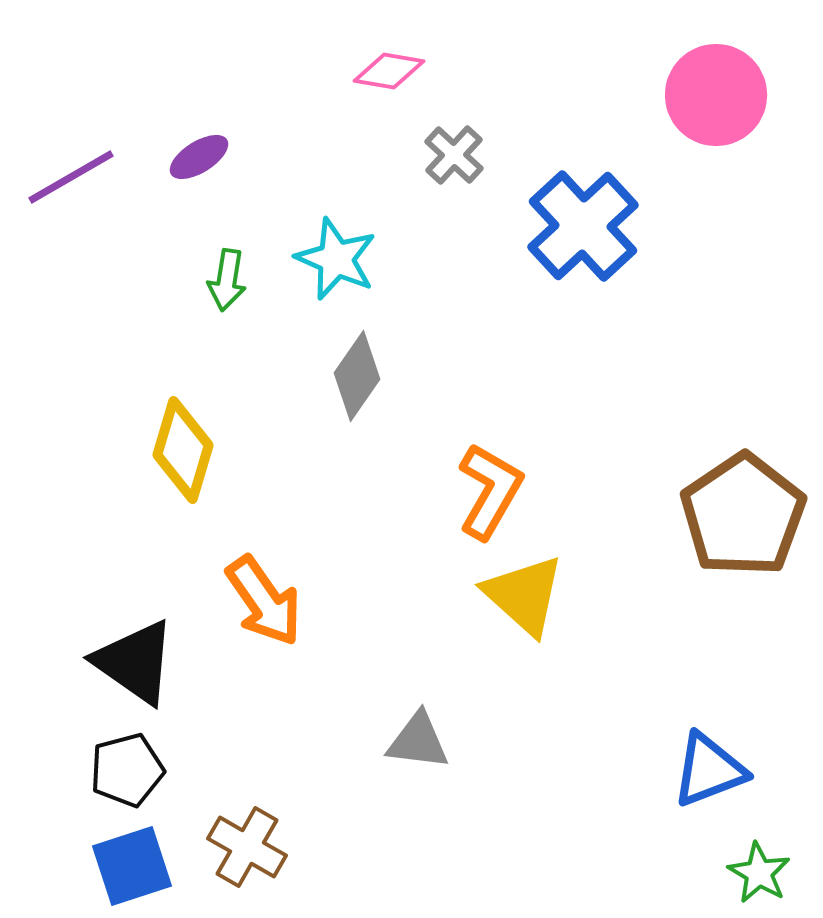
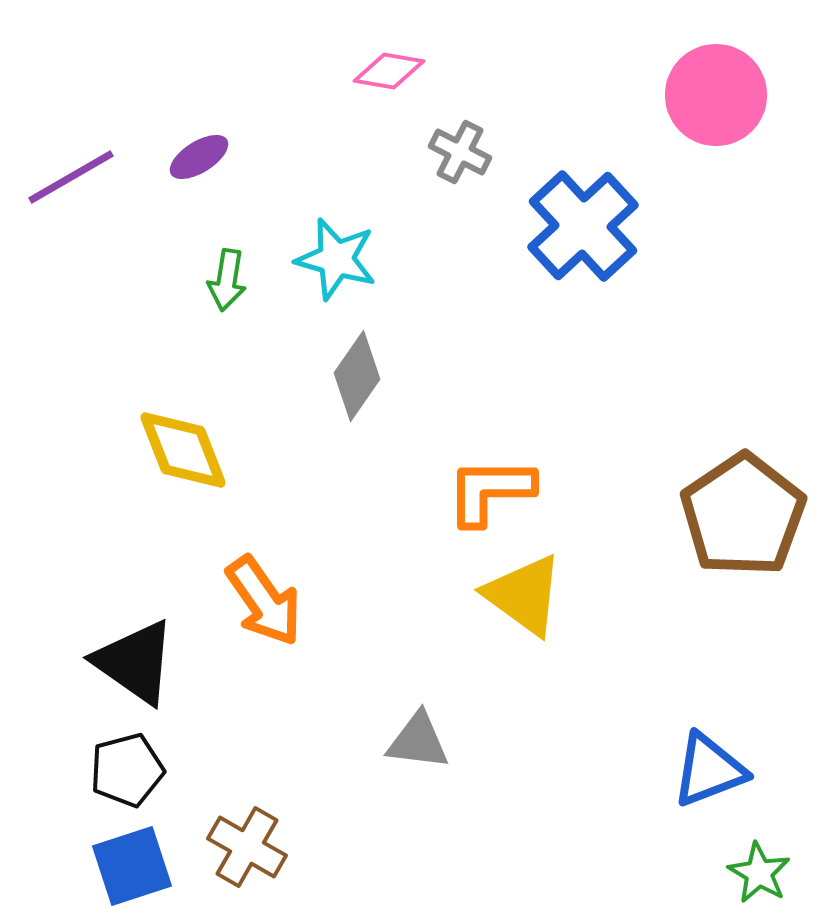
gray cross: moved 6 px right, 3 px up; rotated 16 degrees counterclockwise
cyan star: rotated 8 degrees counterclockwise
yellow diamond: rotated 38 degrees counterclockwise
orange L-shape: rotated 120 degrees counterclockwise
yellow triangle: rotated 6 degrees counterclockwise
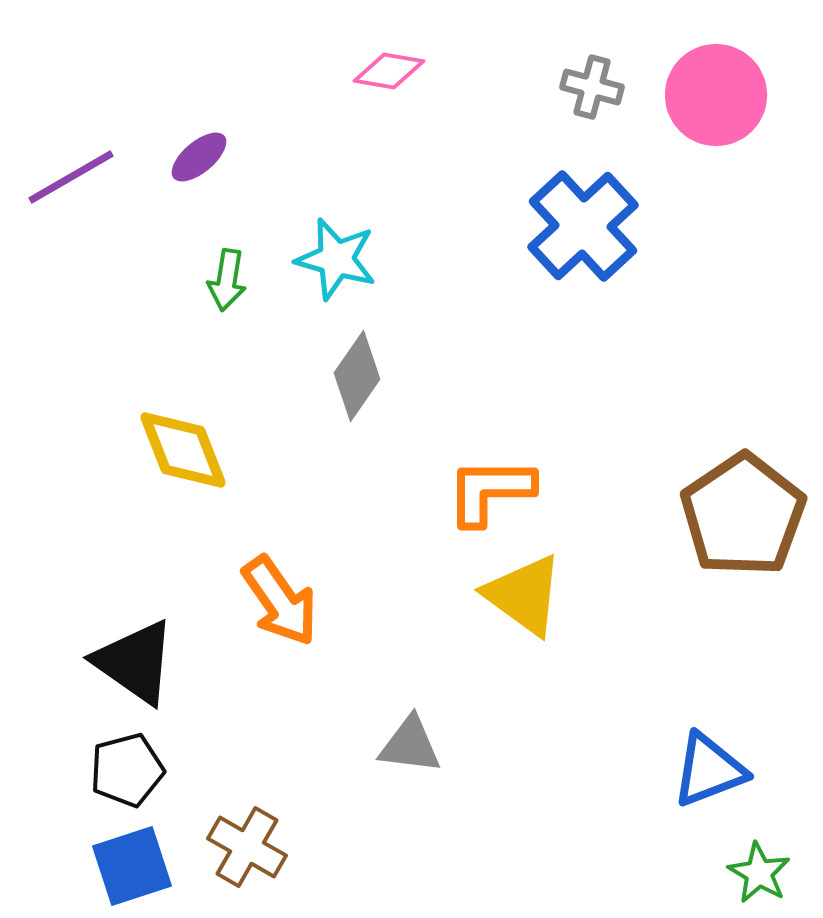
gray cross: moved 132 px right, 65 px up; rotated 12 degrees counterclockwise
purple ellipse: rotated 8 degrees counterclockwise
orange arrow: moved 16 px right
gray triangle: moved 8 px left, 4 px down
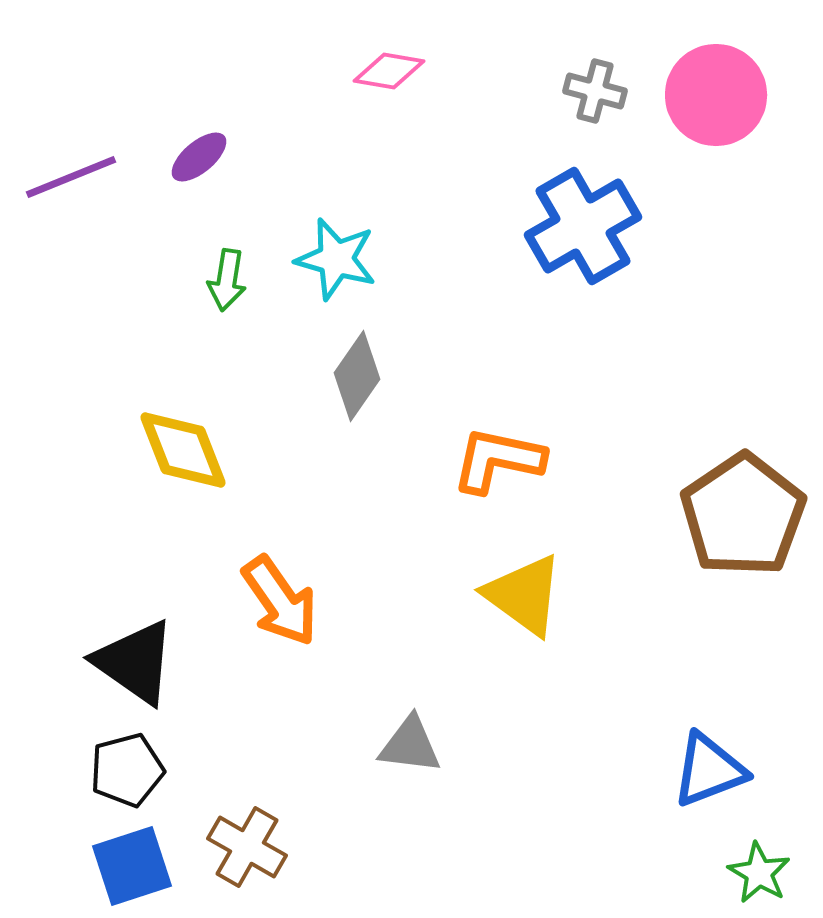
gray cross: moved 3 px right, 4 px down
purple line: rotated 8 degrees clockwise
blue cross: rotated 13 degrees clockwise
orange L-shape: moved 8 px right, 31 px up; rotated 12 degrees clockwise
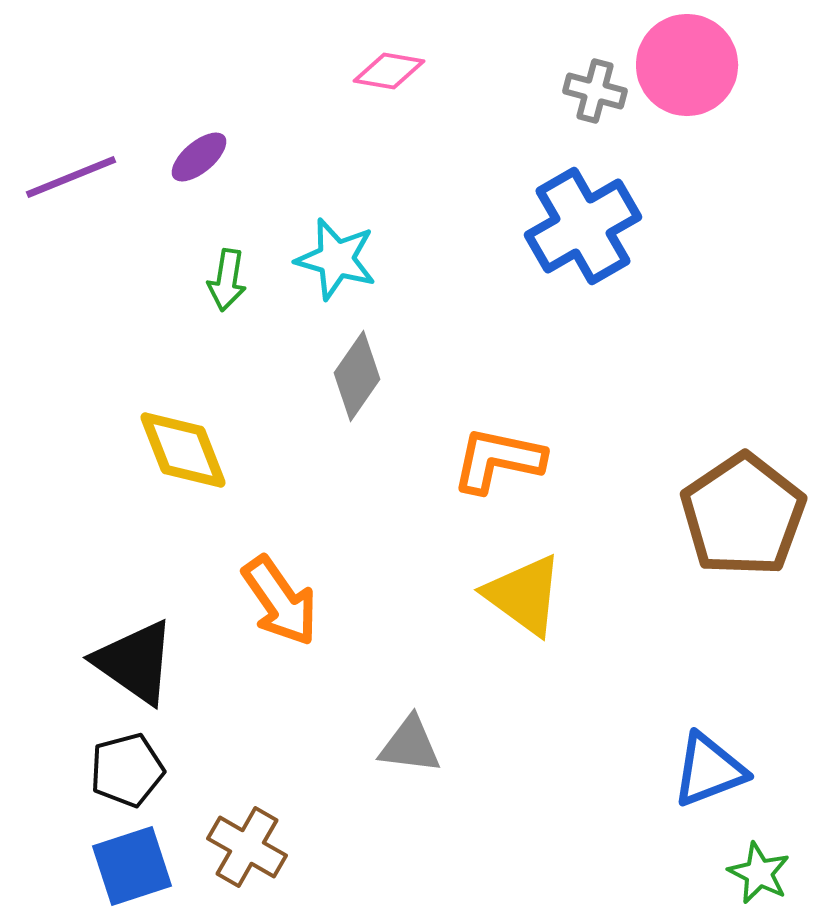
pink circle: moved 29 px left, 30 px up
green star: rotated 4 degrees counterclockwise
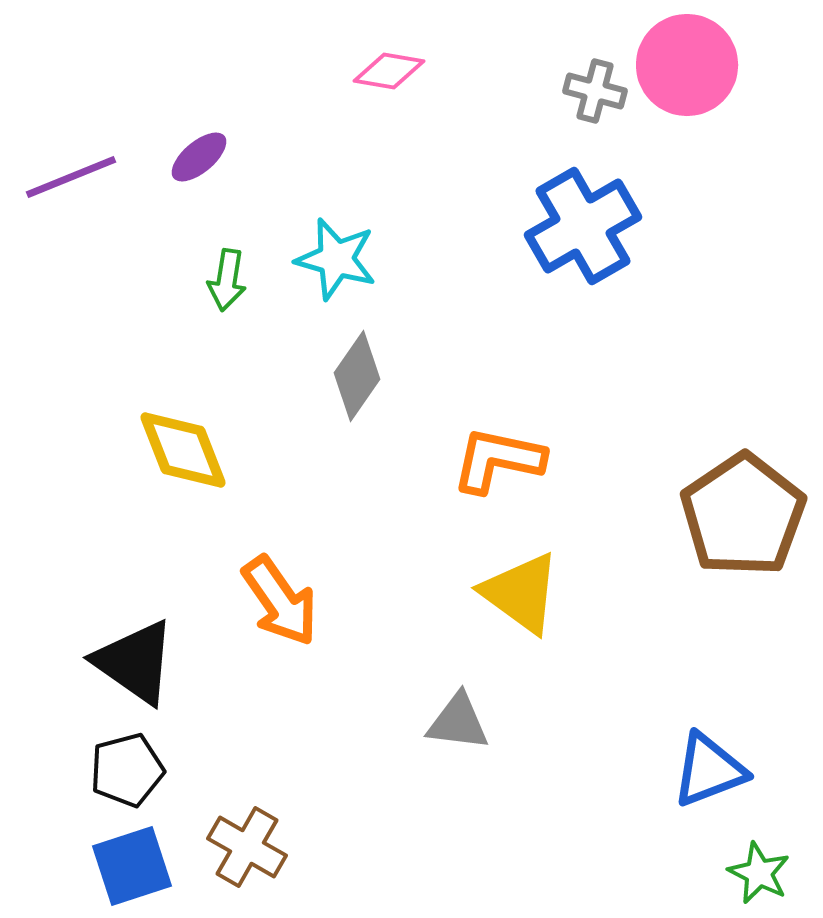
yellow triangle: moved 3 px left, 2 px up
gray triangle: moved 48 px right, 23 px up
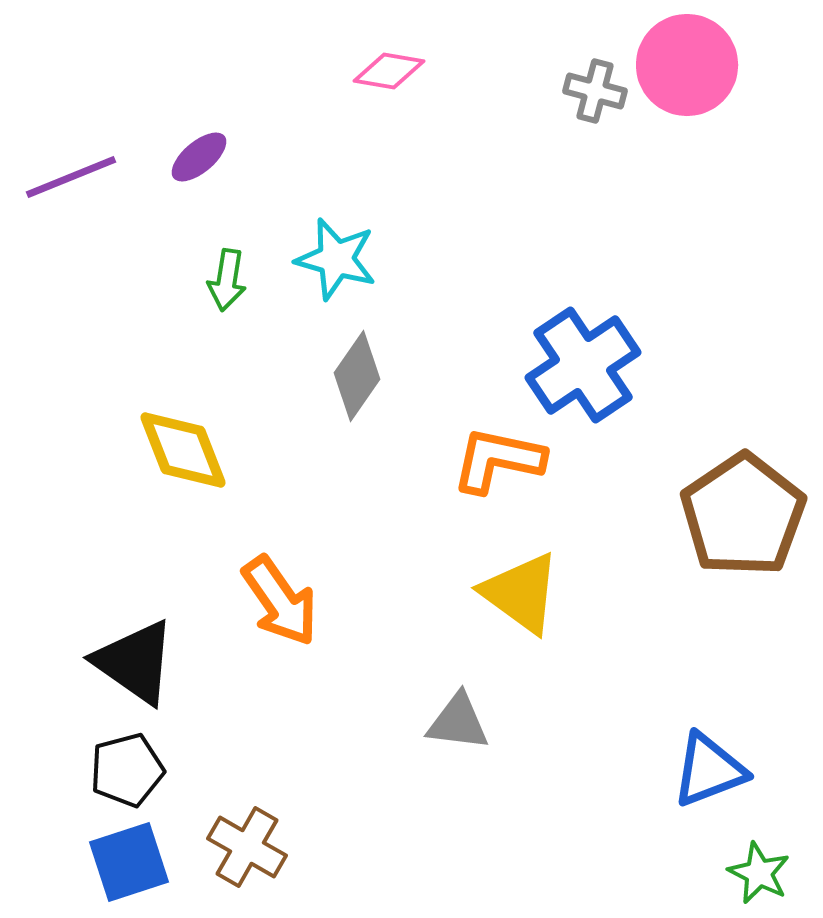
blue cross: moved 139 px down; rotated 4 degrees counterclockwise
blue square: moved 3 px left, 4 px up
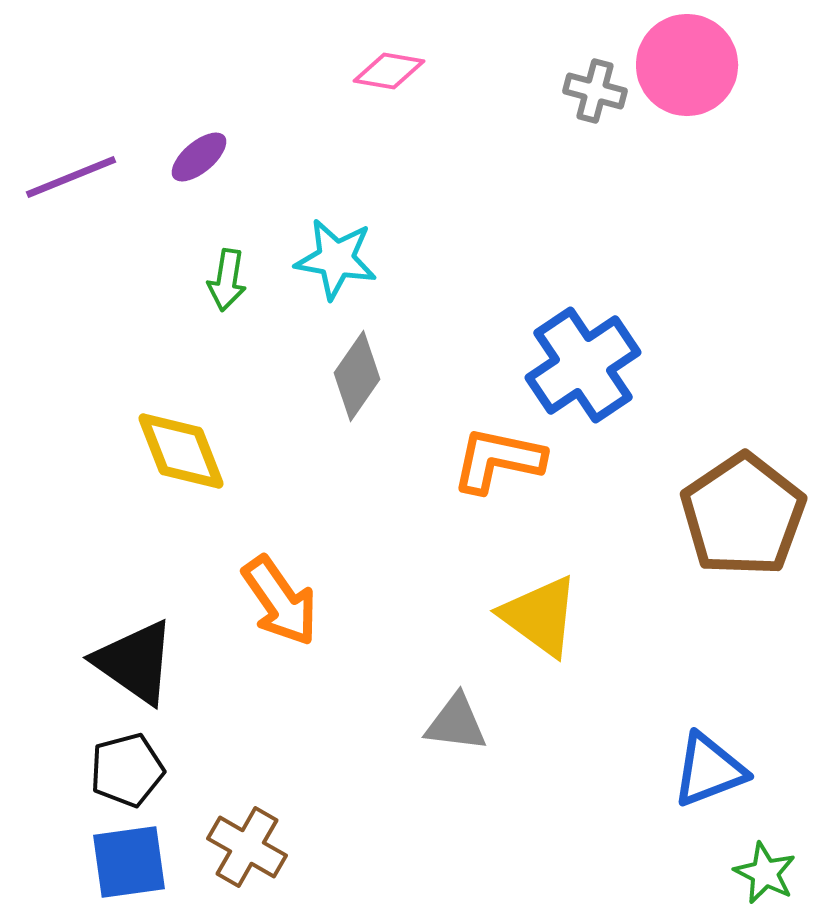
cyan star: rotated 6 degrees counterclockwise
yellow diamond: moved 2 px left, 1 px down
yellow triangle: moved 19 px right, 23 px down
gray triangle: moved 2 px left, 1 px down
blue square: rotated 10 degrees clockwise
green star: moved 6 px right
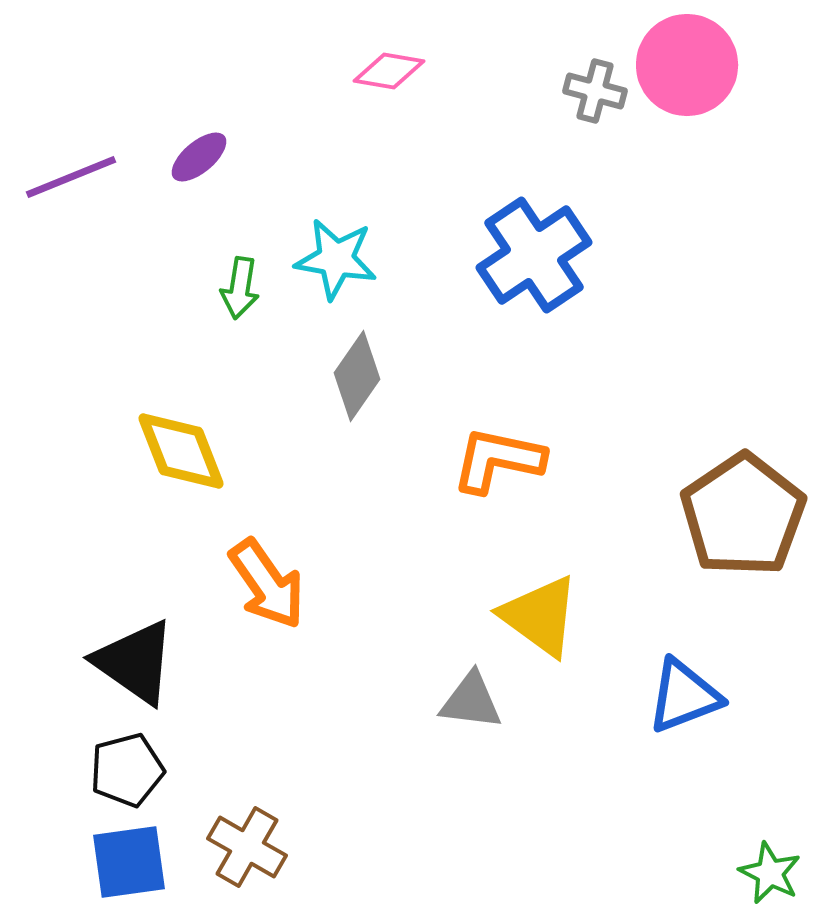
green arrow: moved 13 px right, 8 px down
blue cross: moved 49 px left, 110 px up
orange arrow: moved 13 px left, 17 px up
gray triangle: moved 15 px right, 22 px up
blue triangle: moved 25 px left, 74 px up
green star: moved 5 px right
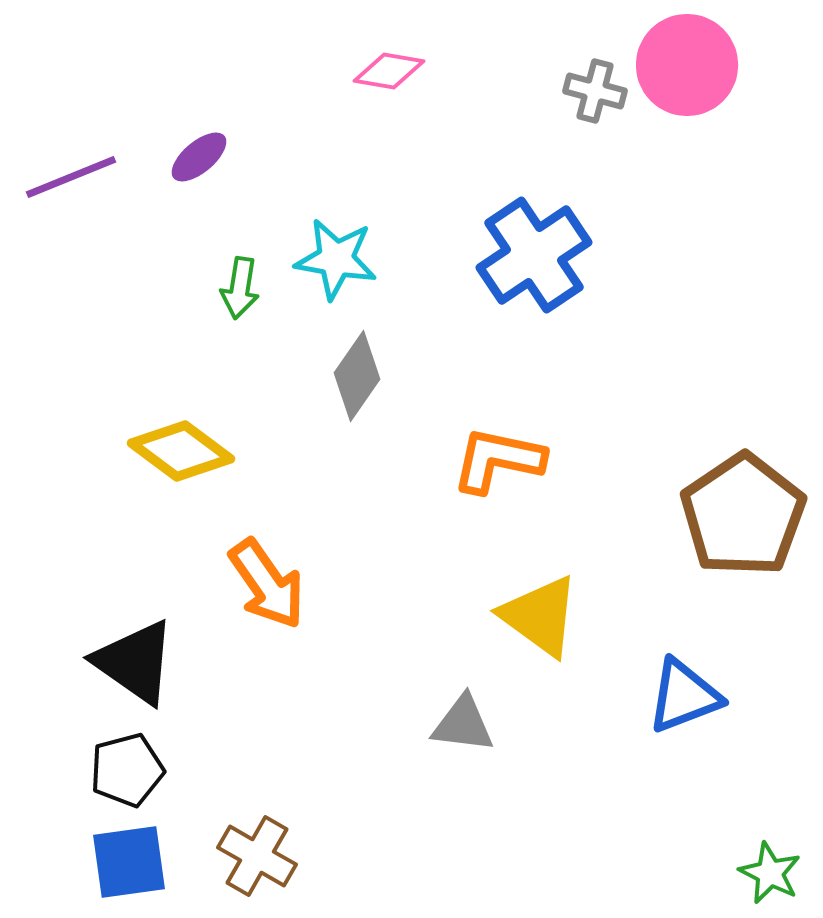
yellow diamond: rotated 32 degrees counterclockwise
gray triangle: moved 8 px left, 23 px down
brown cross: moved 10 px right, 9 px down
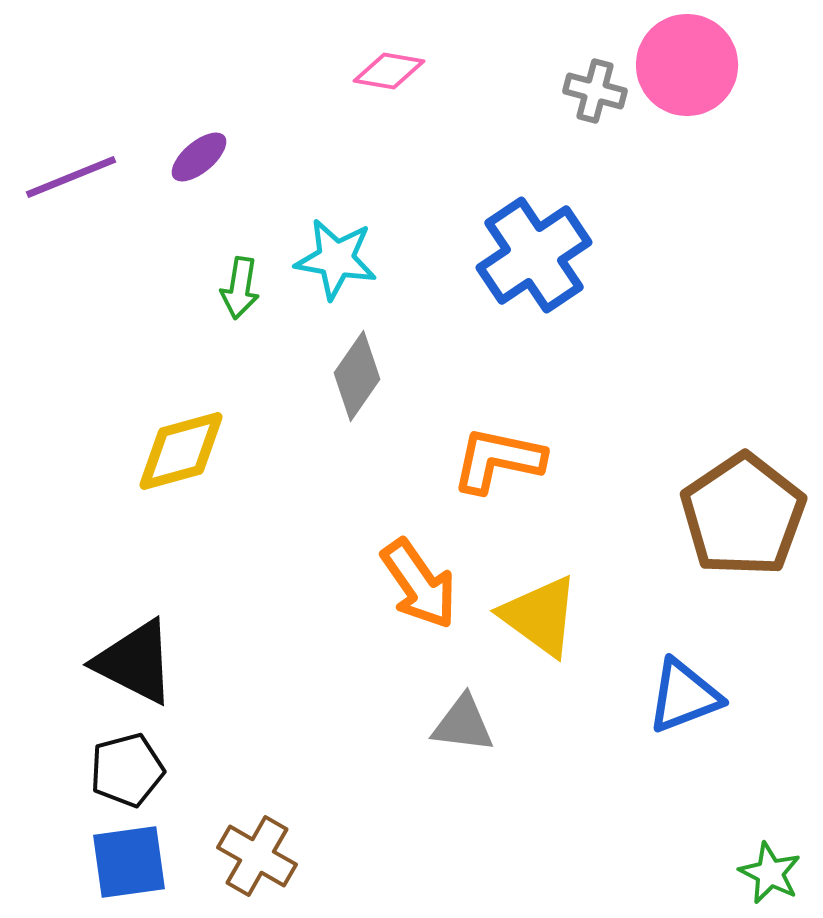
yellow diamond: rotated 52 degrees counterclockwise
orange arrow: moved 152 px right
black triangle: rotated 8 degrees counterclockwise
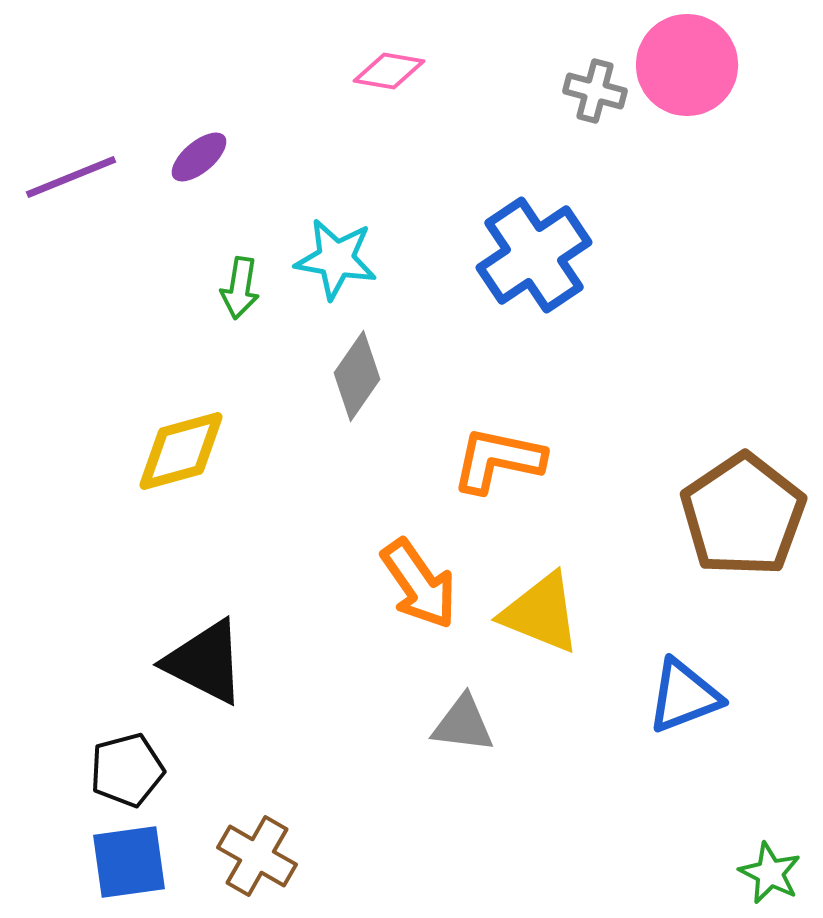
yellow triangle: moved 1 px right, 3 px up; rotated 14 degrees counterclockwise
black triangle: moved 70 px right
